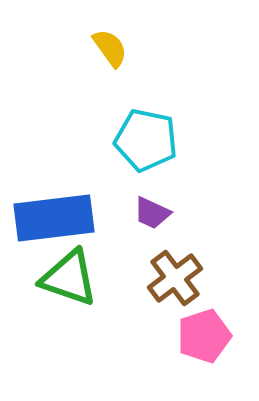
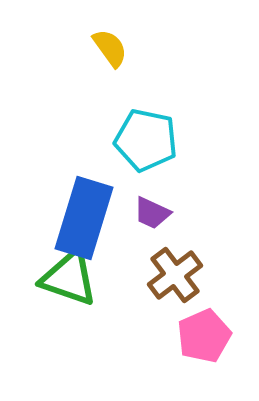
blue rectangle: moved 30 px right; rotated 66 degrees counterclockwise
brown cross: moved 3 px up
pink pentagon: rotated 6 degrees counterclockwise
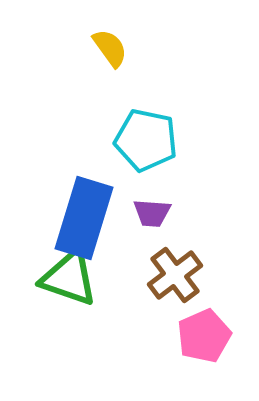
purple trapezoid: rotated 21 degrees counterclockwise
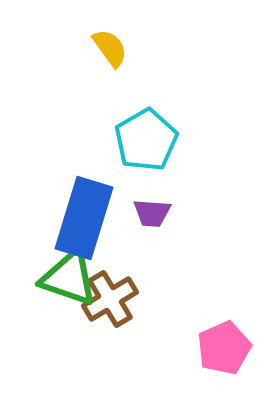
cyan pentagon: rotated 30 degrees clockwise
brown cross: moved 65 px left, 24 px down; rotated 6 degrees clockwise
pink pentagon: moved 20 px right, 12 px down
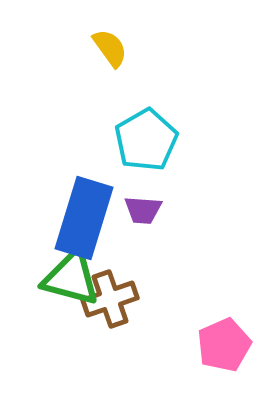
purple trapezoid: moved 9 px left, 3 px up
green triangle: moved 2 px right; rotated 4 degrees counterclockwise
brown cross: rotated 12 degrees clockwise
pink pentagon: moved 3 px up
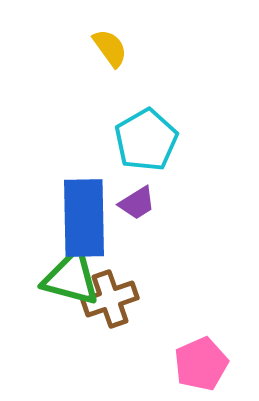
purple trapezoid: moved 6 px left, 7 px up; rotated 36 degrees counterclockwise
blue rectangle: rotated 18 degrees counterclockwise
pink pentagon: moved 23 px left, 19 px down
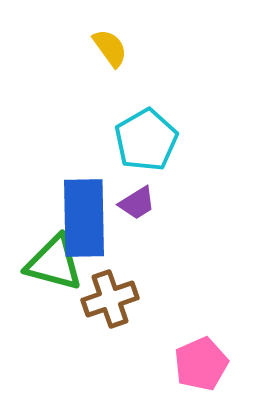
green triangle: moved 17 px left, 15 px up
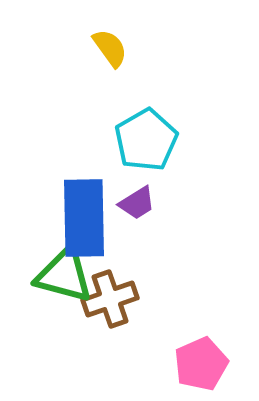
green triangle: moved 10 px right, 12 px down
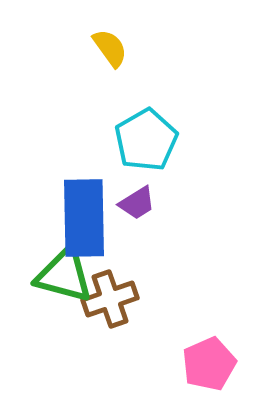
pink pentagon: moved 8 px right
